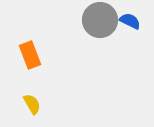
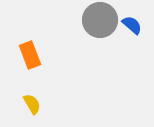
blue semicircle: moved 2 px right, 4 px down; rotated 15 degrees clockwise
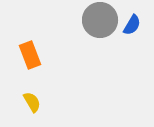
blue semicircle: rotated 80 degrees clockwise
yellow semicircle: moved 2 px up
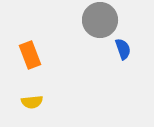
blue semicircle: moved 9 px left, 24 px down; rotated 50 degrees counterclockwise
yellow semicircle: rotated 115 degrees clockwise
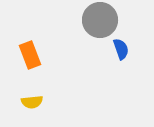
blue semicircle: moved 2 px left
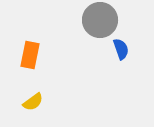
orange rectangle: rotated 32 degrees clockwise
yellow semicircle: moved 1 px right; rotated 30 degrees counterclockwise
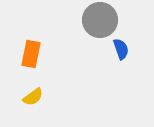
orange rectangle: moved 1 px right, 1 px up
yellow semicircle: moved 5 px up
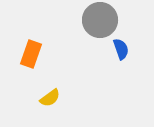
orange rectangle: rotated 8 degrees clockwise
yellow semicircle: moved 17 px right, 1 px down
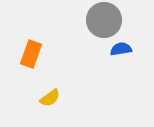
gray circle: moved 4 px right
blue semicircle: rotated 80 degrees counterclockwise
